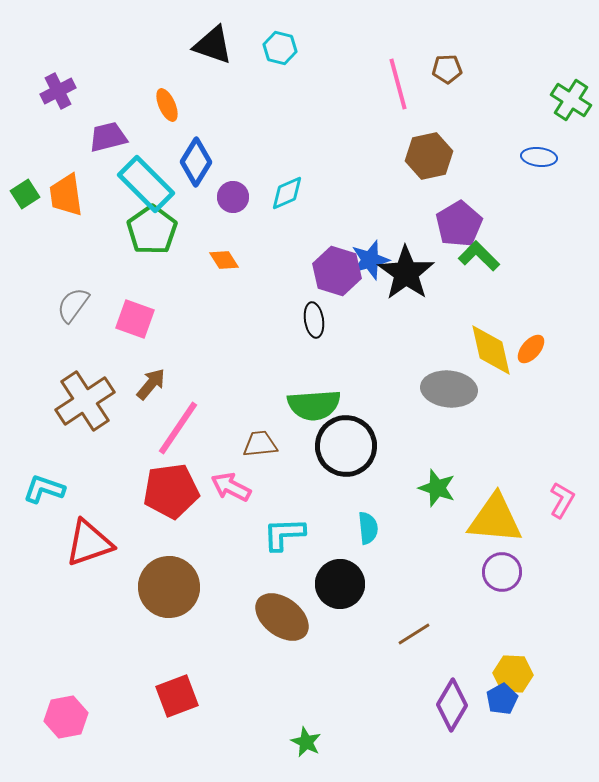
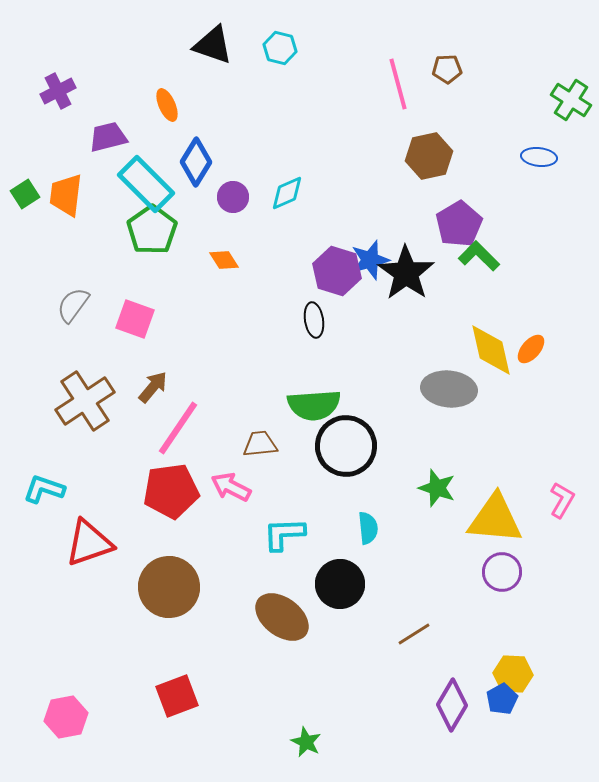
orange trapezoid at (66, 195): rotated 15 degrees clockwise
brown arrow at (151, 384): moved 2 px right, 3 px down
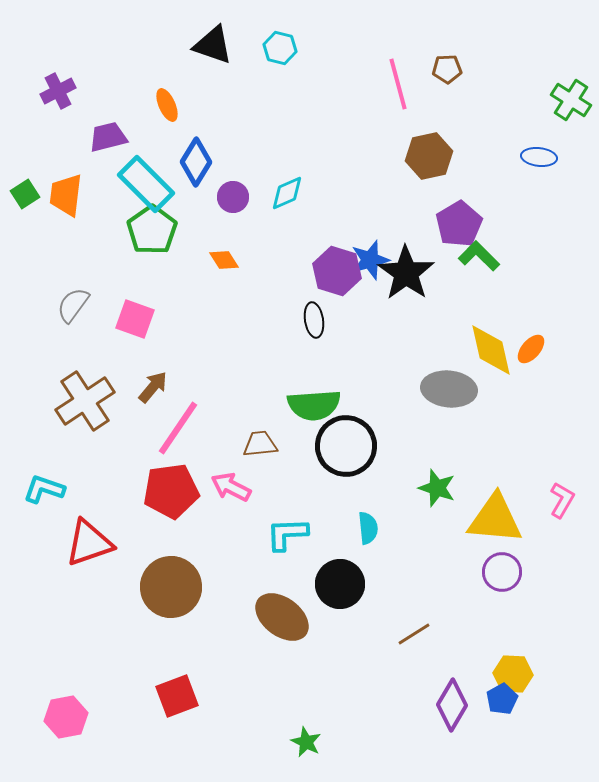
cyan L-shape at (284, 534): moved 3 px right
brown circle at (169, 587): moved 2 px right
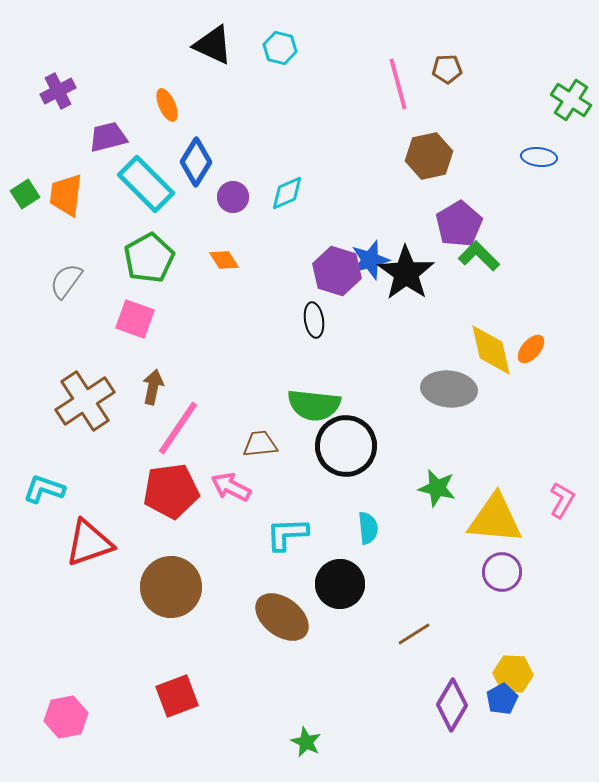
black triangle at (213, 45): rotated 6 degrees clockwise
green pentagon at (152, 230): moved 3 px left, 28 px down; rotated 6 degrees clockwise
gray semicircle at (73, 305): moved 7 px left, 24 px up
brown arrow at (153, 387): rotated 28 degrees counterclockwise
green semicircle at (314, 405): rotated 10 degrees clockwise
green star at (437, 488): rotated 6 degrees counterclockwise
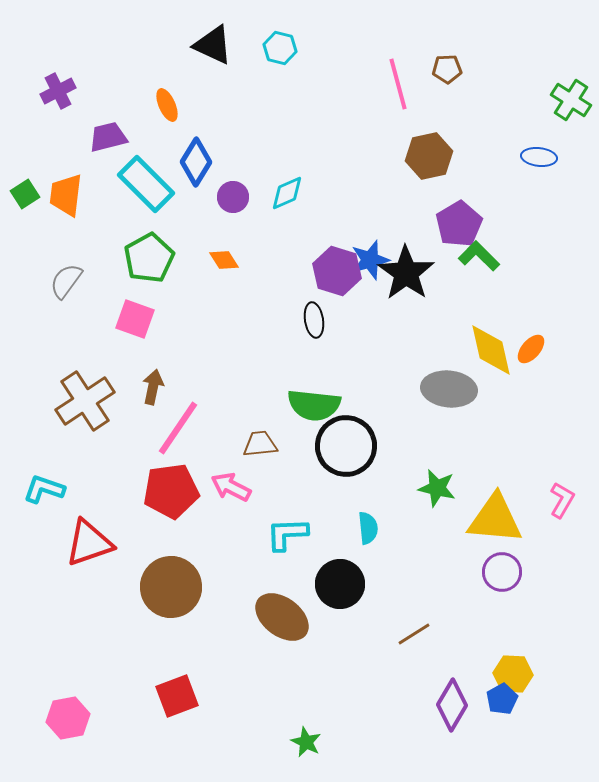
pink hexagon at (66, 717): moved 2 px right, 1 px down
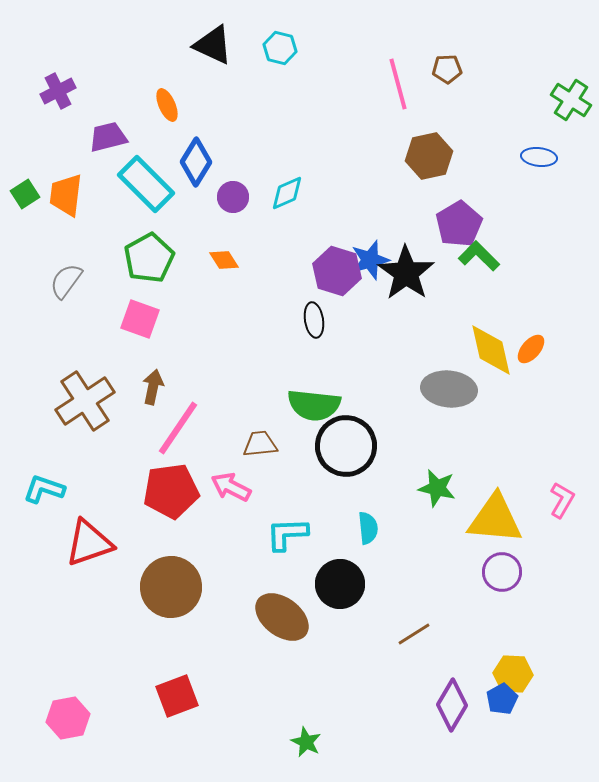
pink square at (135, 319): moved 5 px right
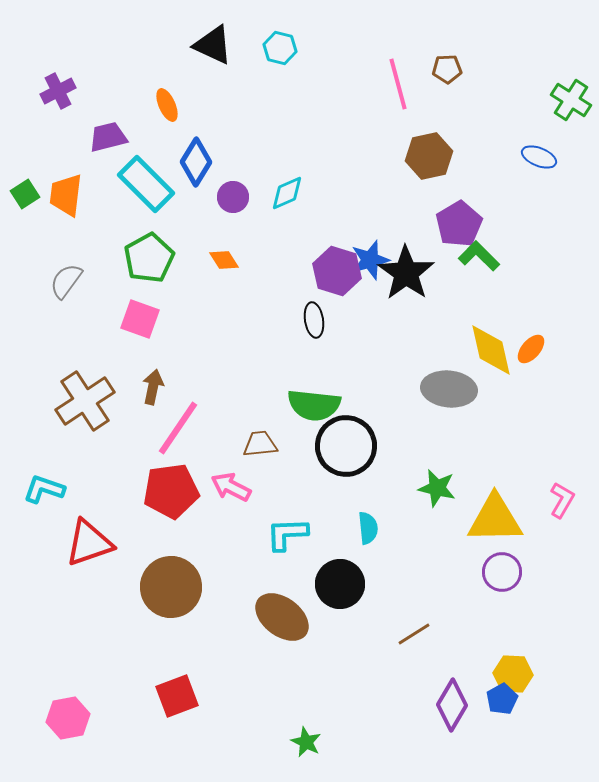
blue ellipse at (539, 157): rotated 16 degrees clockwise
yellow triangle at (495, 519): rotated 6 degrees counterclockwise
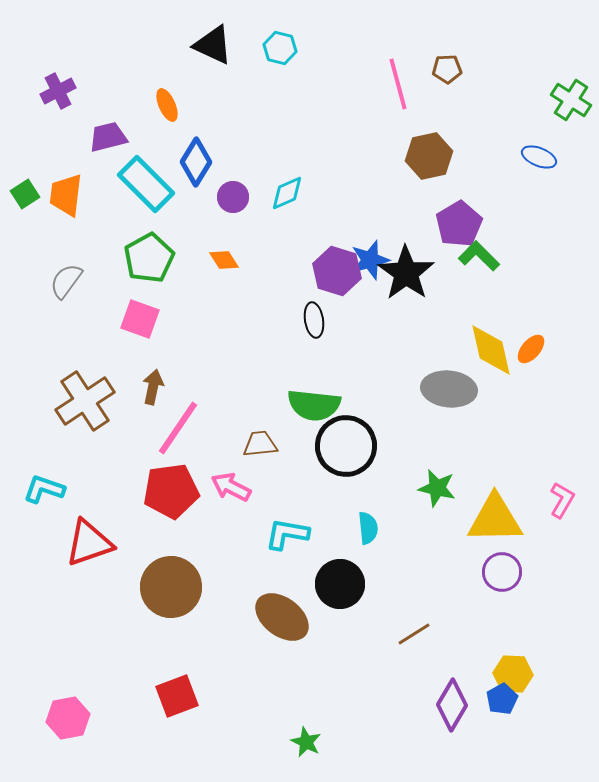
cyan L-shape at (287, 534): rotated 12 degrees clockwise
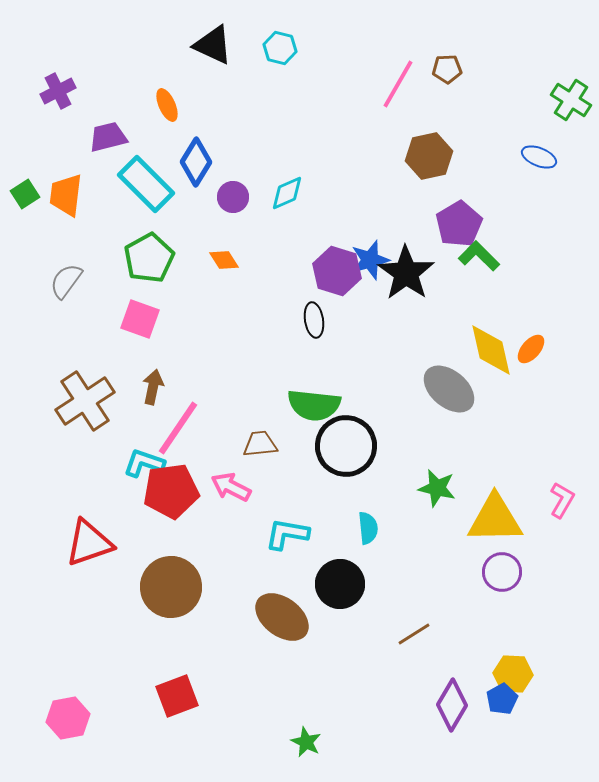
pink line at (398, 84): rotated 45 degrees clockwise
gray ellipse at (449, 389): rotated 34 degrees clockwise
cyan L-shape at (44, 489): moved 100 px right, 26 px up
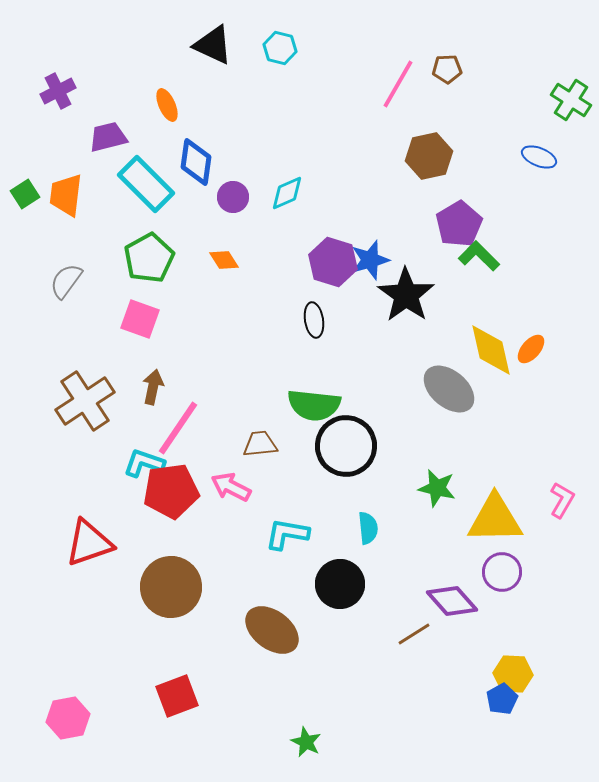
blue diamond at (196, 162): rotated 24 degrees counterclockwise
purple hexagon at (337, 271): moved 4 px left, 9 px up
black star at (406, 273): moved 22 px down
brown ellipse at (282, 617): moved 10 px left, 13 px down
purple diamond at (452, 705): moved 104 px up; rotated 72 degrees counterclockwise
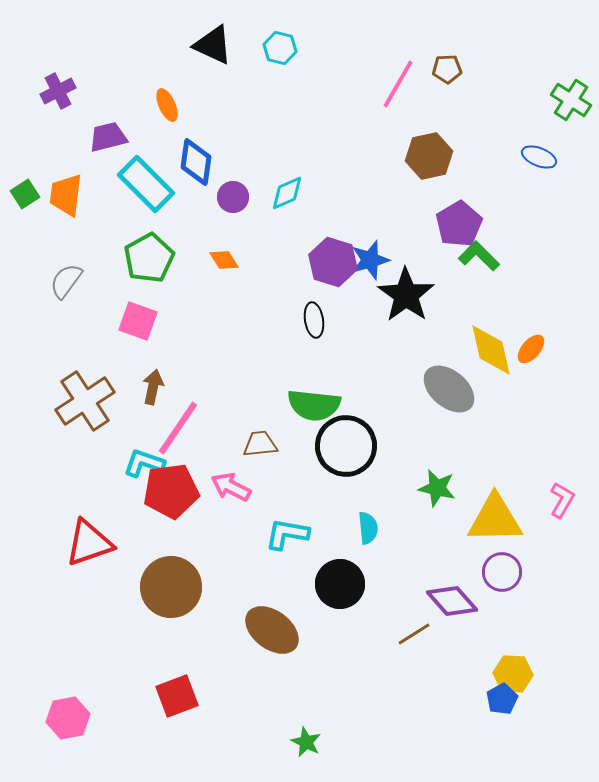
pink square at (140, 319): moved 2 px left, 2 px down
